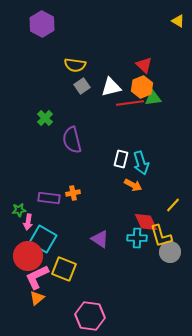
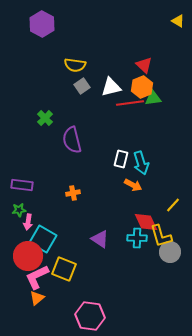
purple rectangle: moved 27 px left, 13 px up
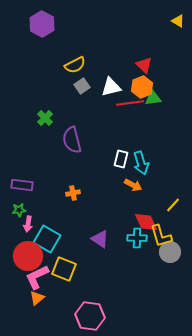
yellow semicircle: rotated 35 degrees counterclockwise
pink arrow: moved 2 px down
cyan square: moved 4 px right
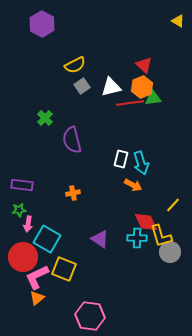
red circle: moved 5 px left, 1 px down
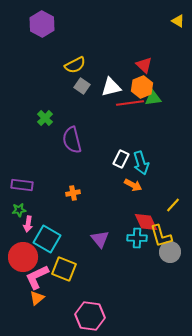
gray square: rotated 21 degrees counterclockwise
white rectangle: rotated 12 degrees clockwise
purple triangle: rotated 18 degrees clockwise
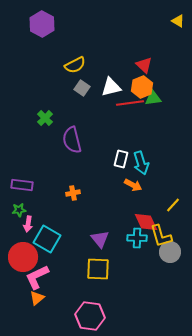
gray square: moved 2 px down
white rectangle: rotated 12 degrees counterclockwise
yellow square: moved 34 px right; rotated 20 degrees counterclockwise
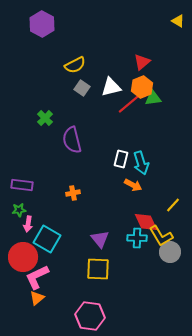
red triangle: moved 2 px left, 3 px up; rotated 36 degrees clockwise
red line: rotated 32 degrees counterclockwise
yellow L-shape: rotated 15 degrees counterclockwise
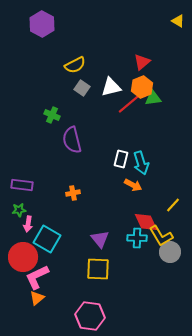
green cross: moved 7 px right, 3 px up; rotated 21 degrees counterclockwise
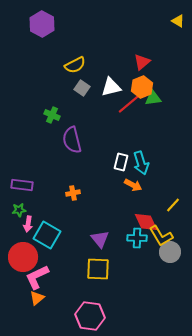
white rectangle: moved 3 px down
cyan square: moved 4 px up
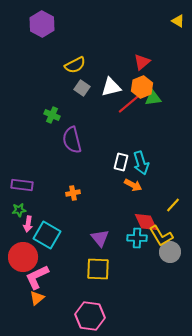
purple triangle: moved 1 px up
